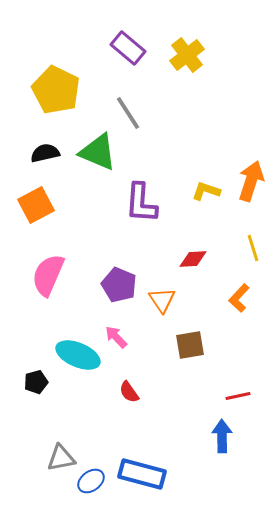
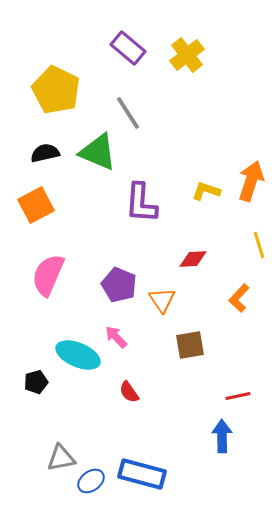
yellow line: moved 6 px right, 3 px up
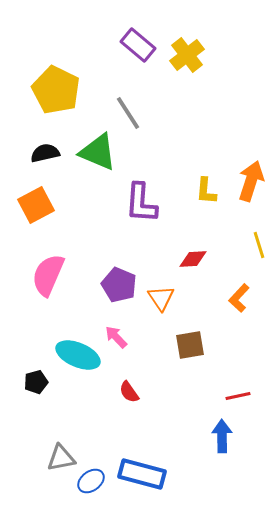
purple rectangle: moved 10 px right, 3 px up
yellow L-shape: rotated 104 degrees counterclockwise
orange triangle: moved 1 px left, 2 px up
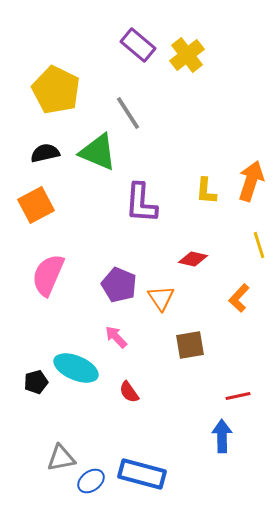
red diamond: rotated 16 degrees clockwise
cyan ellipse: moved 2 px left, 13 px down
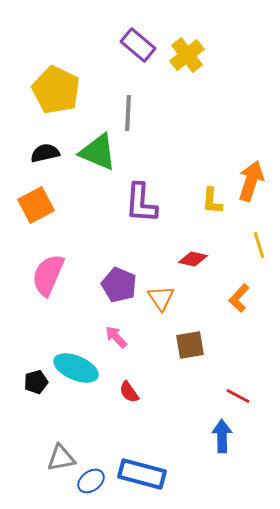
gray line: rotated 36 degrees clockwise
yellow L-shape: moved 6 px right, 10 px down
red line: rotated 40 degrees clockwise
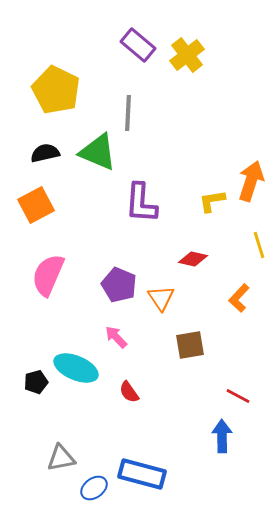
yellow L-shape: rotated 76 degrees clockwise
blue ellipse: moved 3 px right, 7 px down
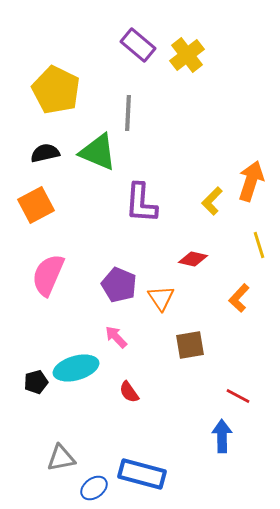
yellow L-shape: rotated 36 degrees counterclockwise
cyan ellipse: rotated 39 degrees counterclockwise
